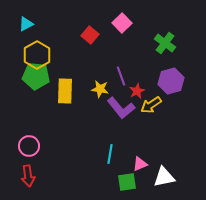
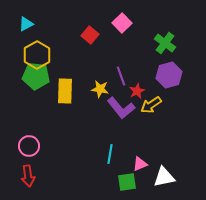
purple hexagon: moved 2 px left, 6 px up
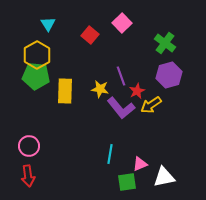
cyan triangle: moved 22 px right; rotated 35 degrees counterclockwise
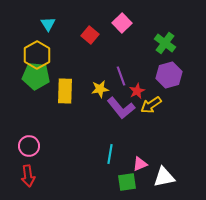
yellow star: rotated 18 degrees counterclockwise
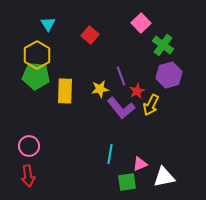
pink square: moved 19 px right
green cross: moved 2 px left, 2 px down
yellow arrow: rotated 30 degrees counterclockwise
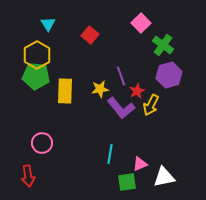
pink circle: moved 13 px right, 3 px up
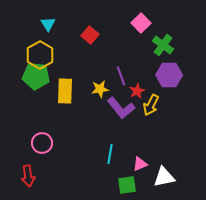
yellow hexagon: moved 3 px right
purple hexagon: rotated 15 degrees clockwise
green square: moved 3 px down
